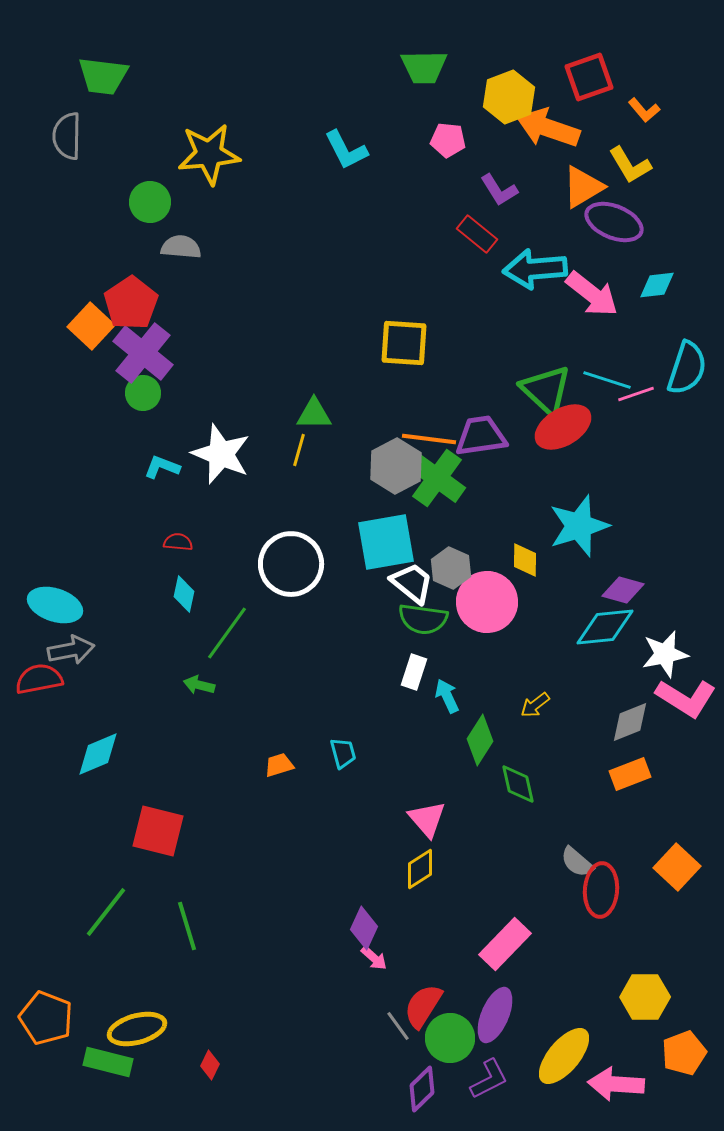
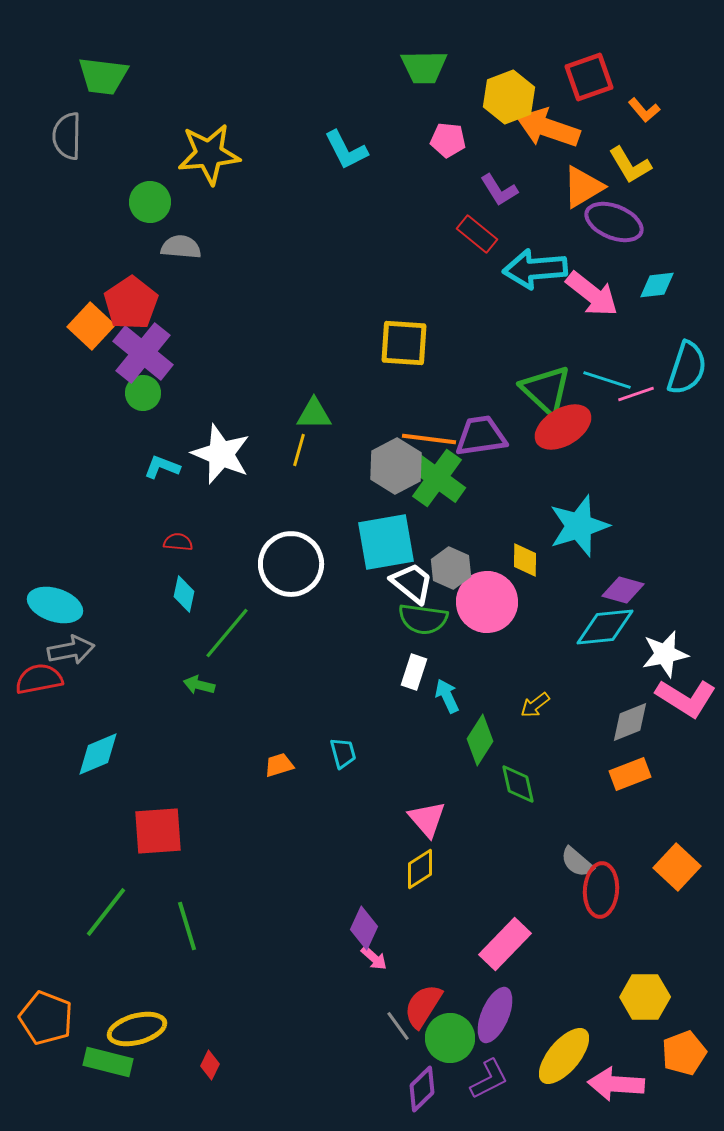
green line at (227, 633): rotated 4 degrees clockwise
red square at (158, 831): rotated 18 degrees counterclockwise
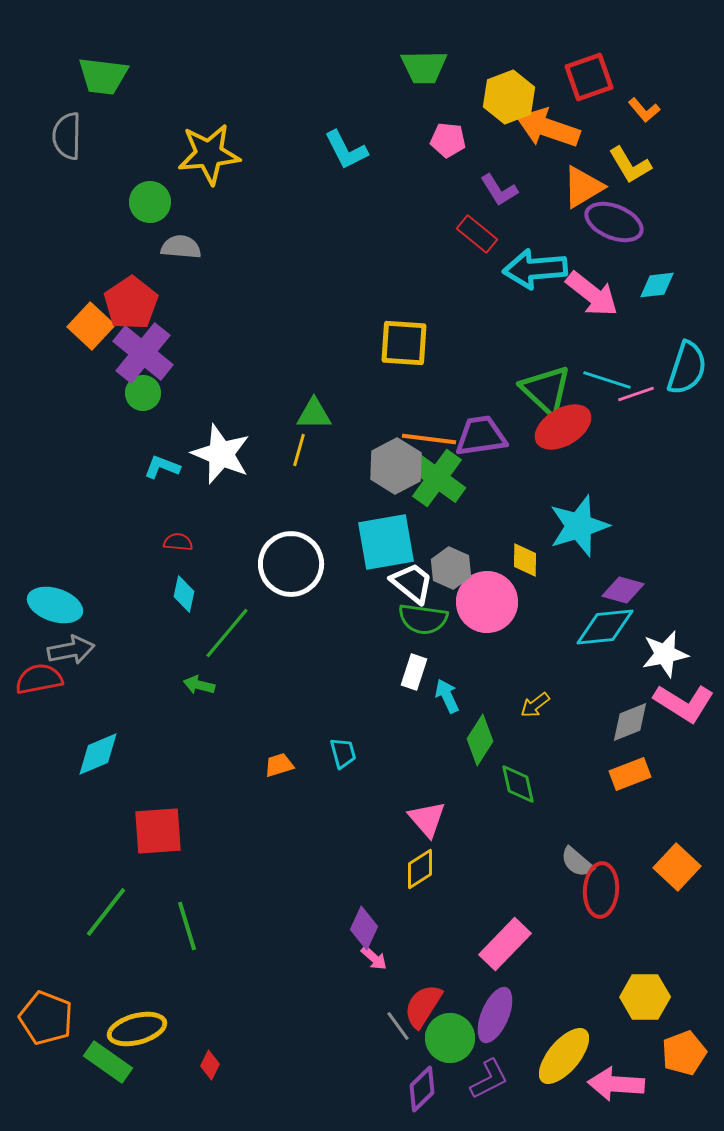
pink L-shape at (686, 698): moved 2 px left, 5 px down
green rectangle at (108, 1062): rotated 21 degrees clockwise
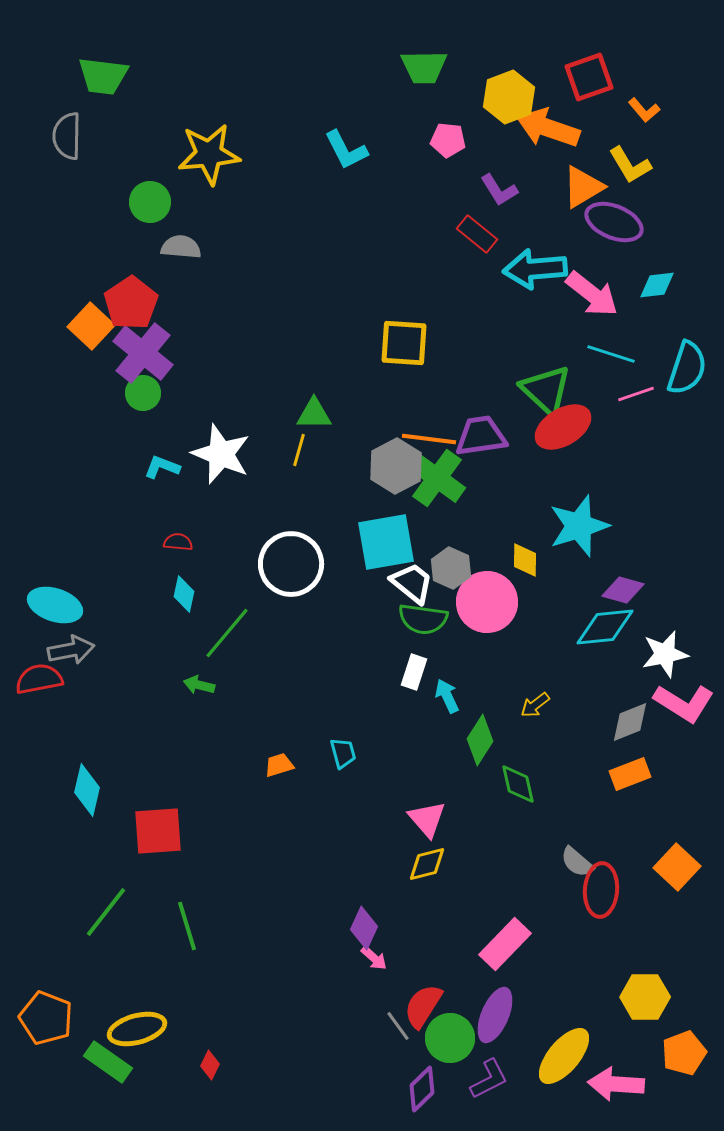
cyan line at (607, 380): moved 4 px right, 26 px up
cyan diamond at (98, 754): moved 11 px left, 36 px down; rotated 54 degrees counterclockwise
yellow diamond at (420, 869): moved 7 px right, 5 px up; rotated 18 degrees clockwise
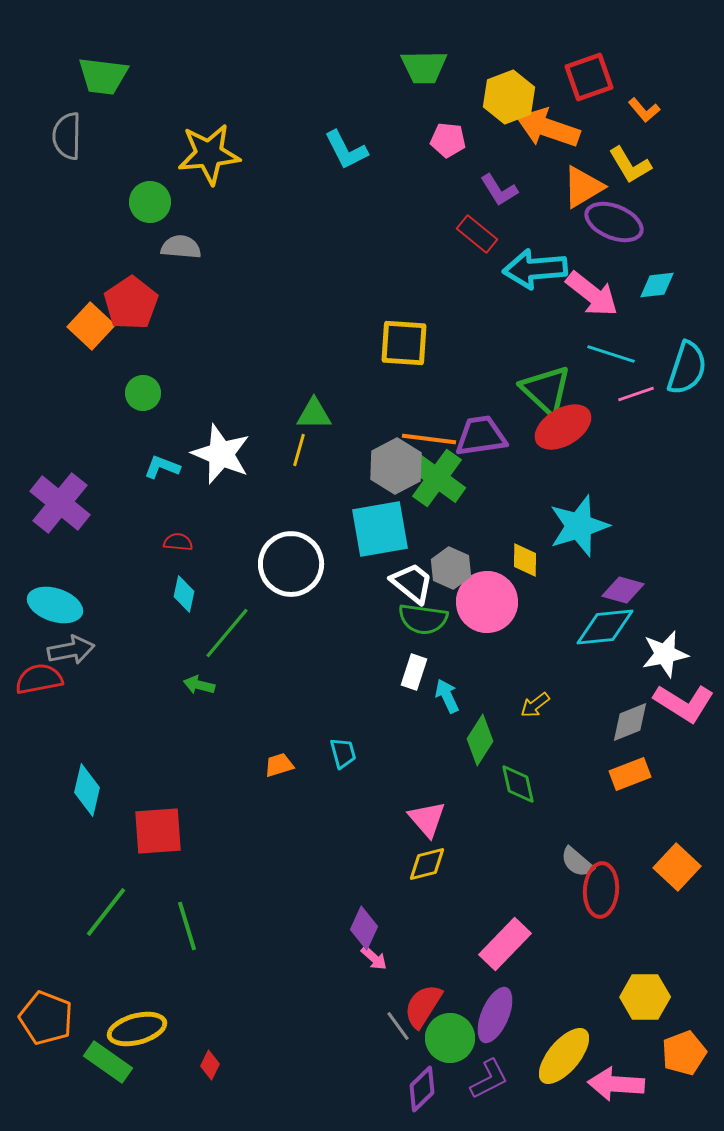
purple cross at (143, 353): moved 83 px left, 150 px down
cyan square at (386, 542): moved 6 px left, 13 px up
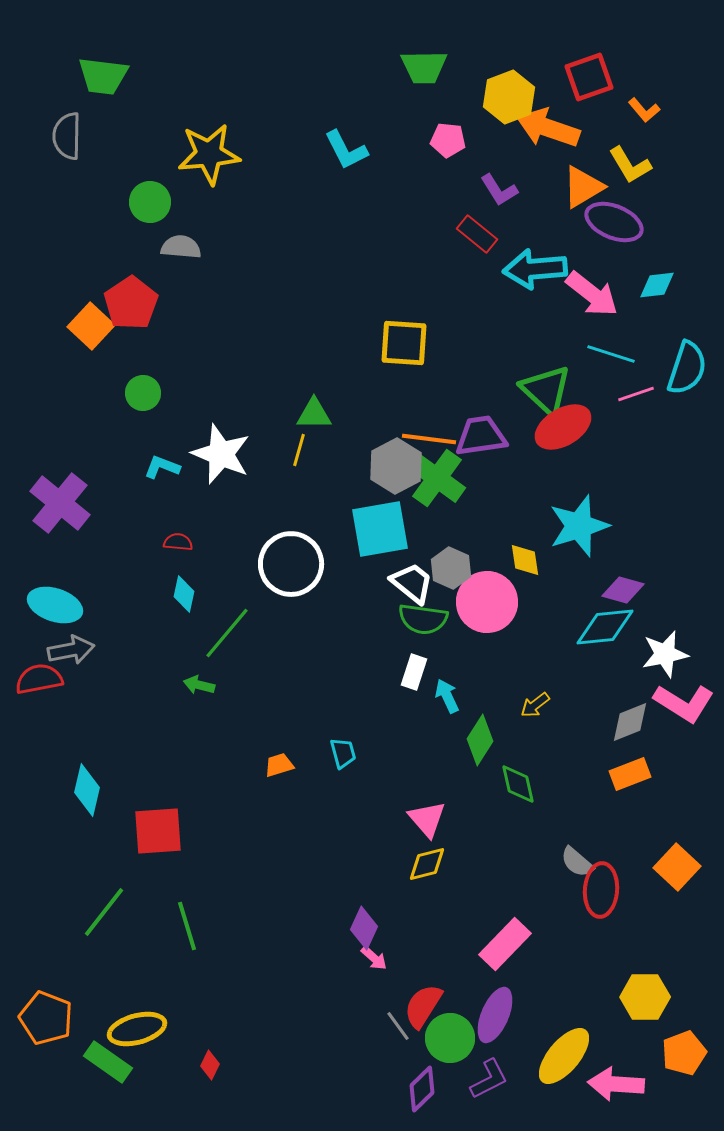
yellow diamond at (525, 560): rotated 9 degrees counterclockwise
green line at (106, 912): moved 2 px left
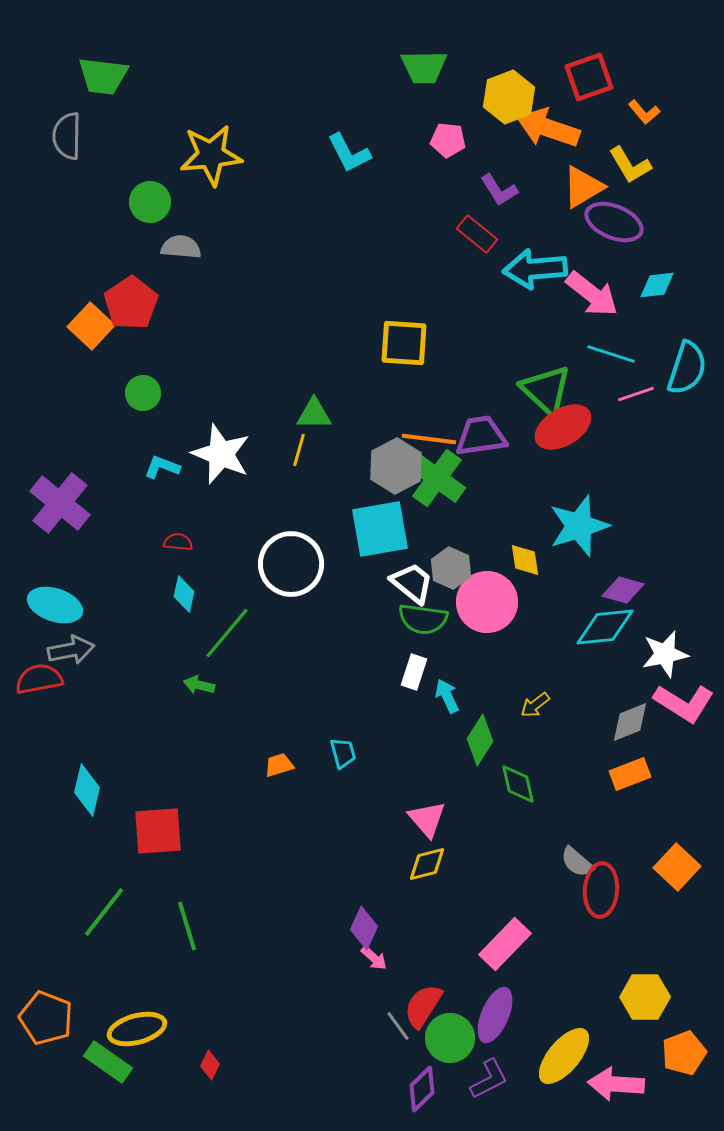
orange L-shape at (644, 110): moved 2 px down
cyan L-shape at (346, 150): moved 3 px right, 3 px down
yellow star at (209, 154): moved 2 px right, 1 px down
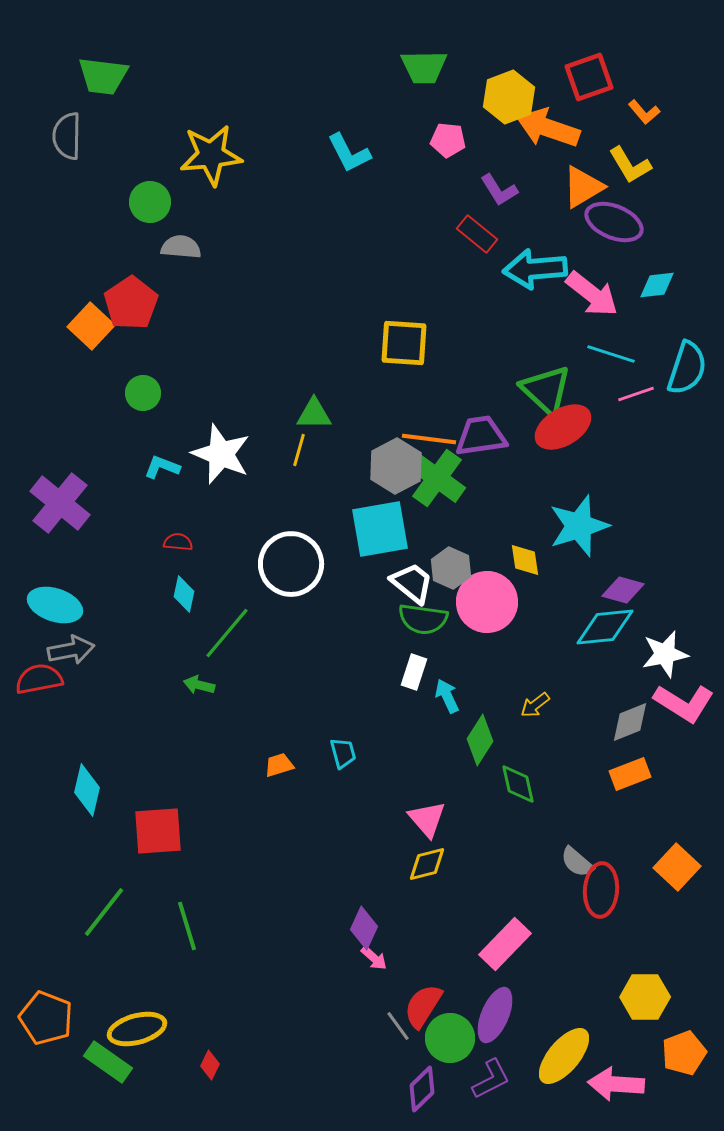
purple L-shape at (489, 1079): moved 2 px right
